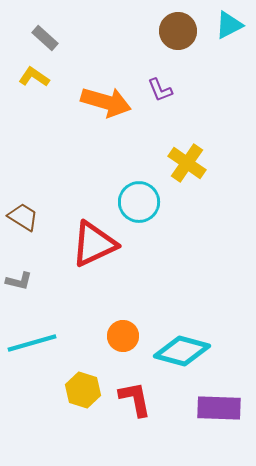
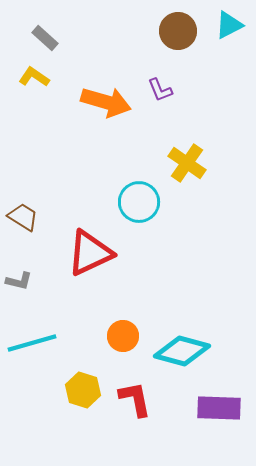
red triangle: moved 4 px left, 9 px down
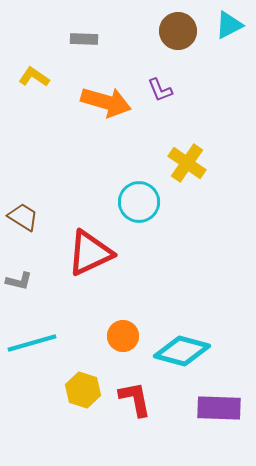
gray rectangle: moved 39 px right, 1 px down; rotated 40 degrees counterclockwise
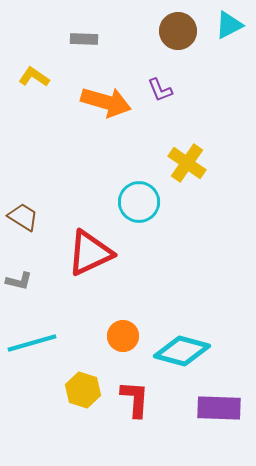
red L-shape: rotated 15 degrees clockwise
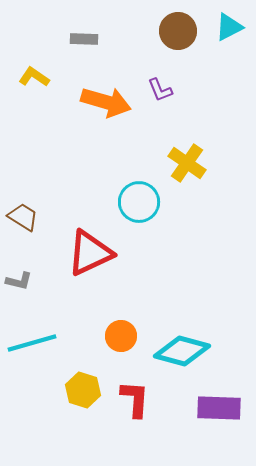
cyan triangle: moved 2 px down
orange circle: moved 2 px left
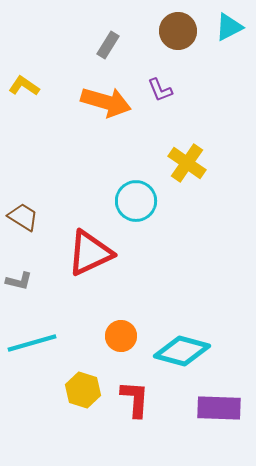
gray rectangle: moved 24 px right, 6 px down; rotated 60 degrees counterclockwise
yellow L-shape: moved 10 px left, 9 px down
cyan circle: moved 3 px left, 1 px up
